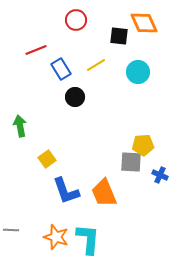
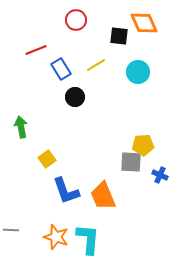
green arrow: moved 1 px right, 1 px down
orange trapezoid: moved 1 px left, 3 px down
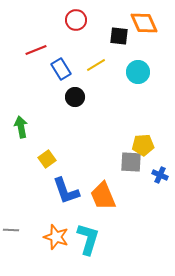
cyan L-shape: rotated 12 degrees clockwise
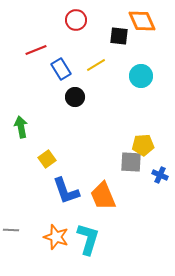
orange diamond: moved 2 px left, 2 px up
cyan circle: moved 3 px right, 4 px down
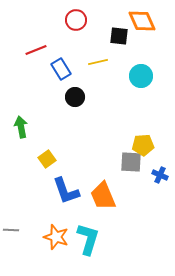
yellow line: moved 2 px right, 3 px up; rotated 18 degrees clockwise
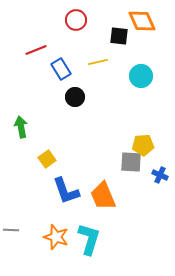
cyan L-shape: moved 1 px right
